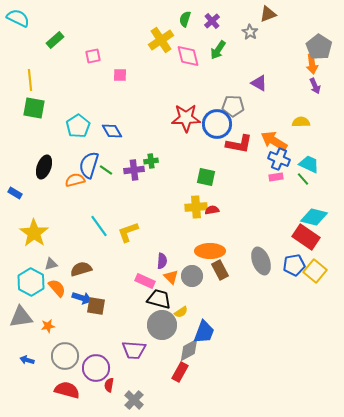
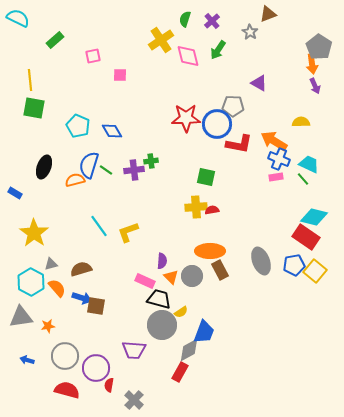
cyan pentagon at (78, 126): rotated 15 degrees counterclockwise
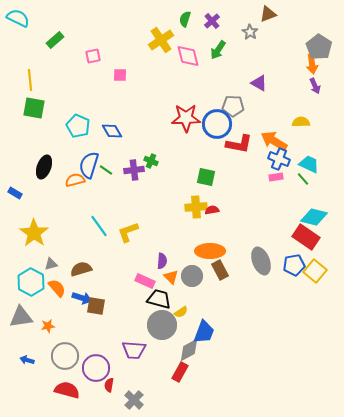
green cross at (151, 161): rotated 32 degrees clockwise
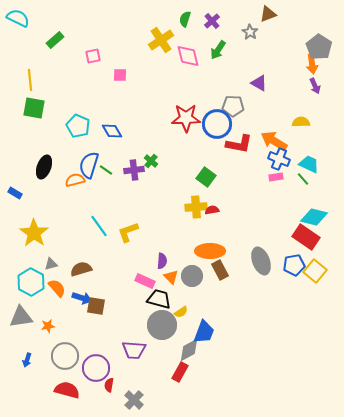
green cross at (151, 161): rotated 16 degrees clockwise
green square at (206, 177): rotated 24 degrees clockwise
blue arrow at (27, 360): rotated 88 degrees counterclockwise
